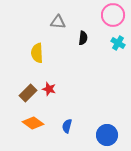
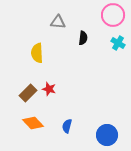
orange diamond: rotated 10 degrees clockwise
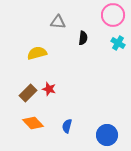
yellow semicircle: rotated 78 degrees clockwise
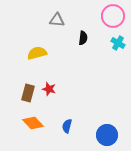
pink circle: moved 1 px down
gray triangle: moved 1 px left, 2 px up
brown rectangle: rotated 30 degrees counterclockwise
